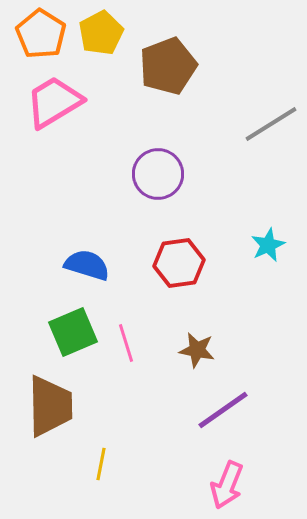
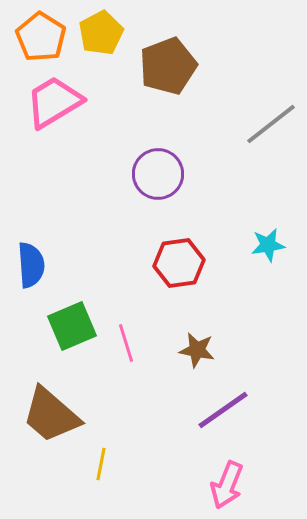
orange pentagon: moved 3 px down
gray line: rotated 6 degrees counterclockwise
cyan star: rotated 16 degrees clockwise
blue semicircle: moved 56 px left; rotated 69 degrees clockwise
green square: moved 1 px left, 6 px up
brown trapezoid: moved 1 px right, 9 px down; rotated 132 degrees clockwise
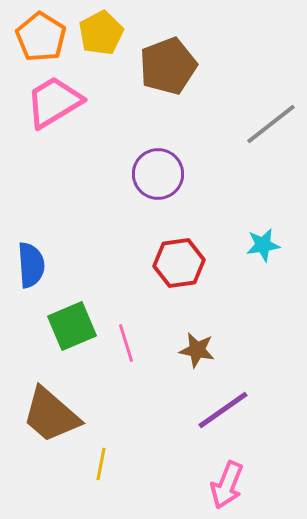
cyan star: moved 5 px left
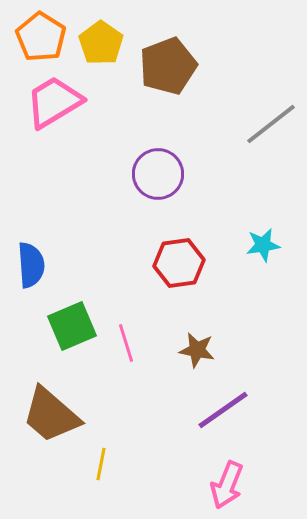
yellow pentagon: moved 10 px down; rotated 9 degrees counterclockwise
